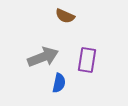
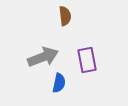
brown semicircle: rotated 120 degrees counterclockwise
purple rectangle: rotated 20 degrees counterclockwise
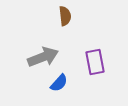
purple rectangle: moved 8 px right, 2 px down
blue semicircle: rotated 30 degrees clockwise
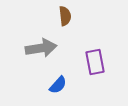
gray arrow: moved 2 px left, 9 px up; rotated 12 degrees clockwise
blue semicircle: moved 1 px left, 2 px down
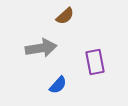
brown semicircle: rotated 54 degrees clockwise
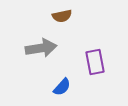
brown semicircle: moved 3 px left; rotated 30 degrees clockwise
blue semicircle: moved 4 px right, 2 px down
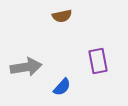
gray arrow: moved 15 px left, 19 px down
purple rectangle: moved 3 px right, 1 px up
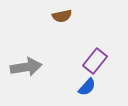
purple rectangle: moved 3 px left; rotated 50 degrees clockwise
blue semicircle: moved 25 px right
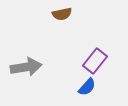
brown semicircle: moved 2 px up
